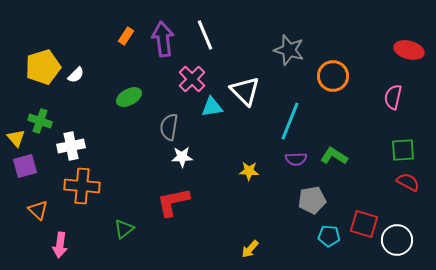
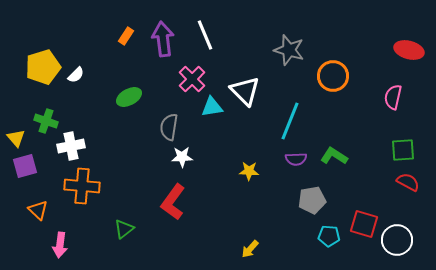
green cross: moved 6 px right
red L-shape: rotated 42 degrees counterclockwise
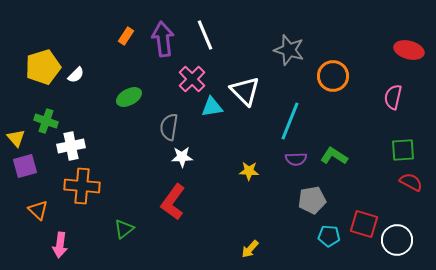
red semicircle: moved 3 px right
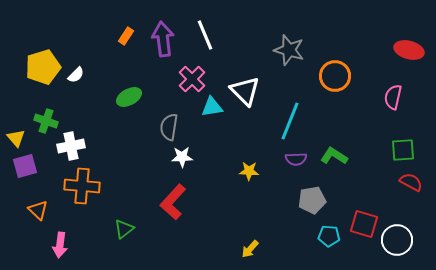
orange circle: moved 2 px right
red L-shape: rotated 6 degrees clockwise
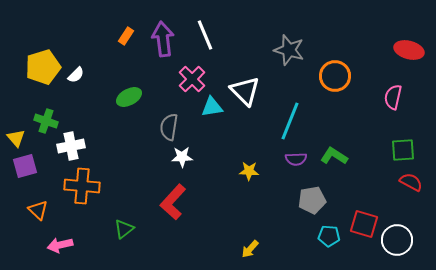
pink arrow: rotated 70 degrees clockwise
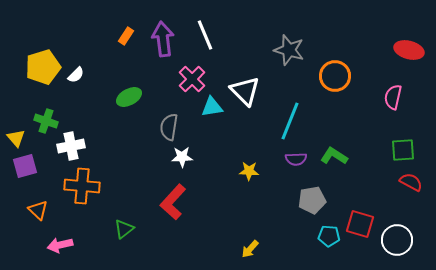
red square: moved 4 px left
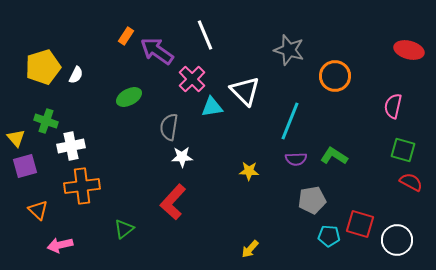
purple arrow: moved 6 px left, 12 px down; rotated 48 degrees counterclockwise
white semicircle: rotated 18 degrees counterclockwise
pink semicircle: moved 9 px down
green square: rotated 20 degrees clockwise
orange cross: rotated 12 degrees counterclockwise
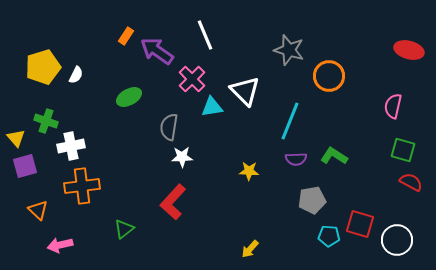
orange circle: moved 6 px left
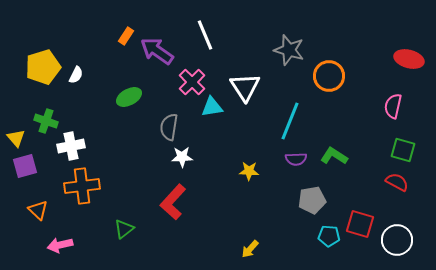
red ellipse: moved 9 px down
pink cross: moved 3 px down
white triangle: moved 4 px up; rotated 12 degrees clockwise
red semicircle: moved 14 px left
